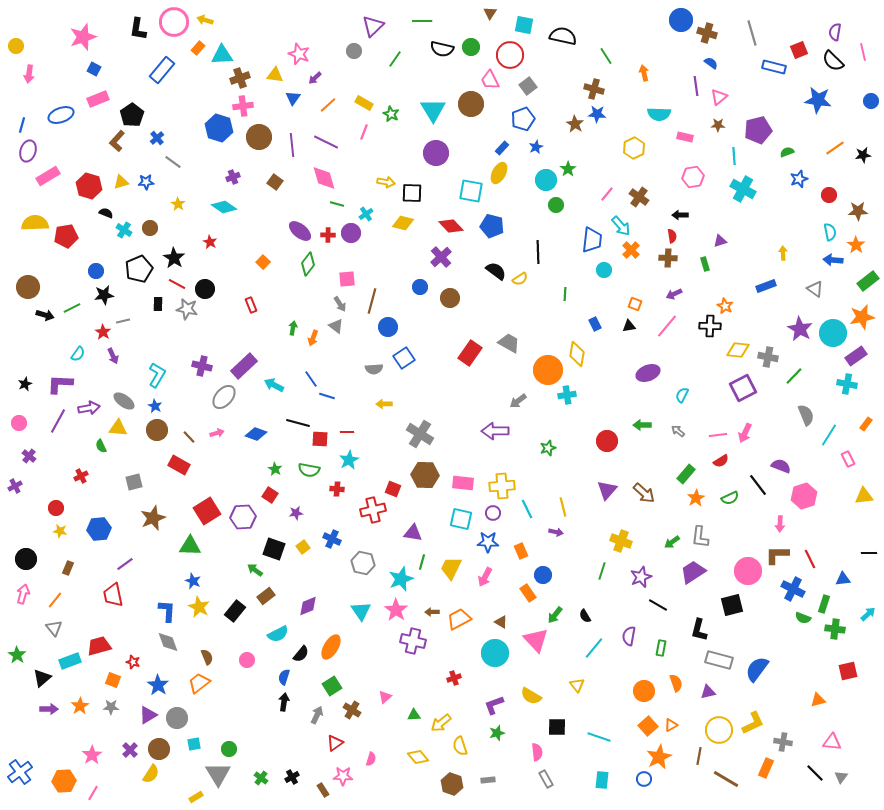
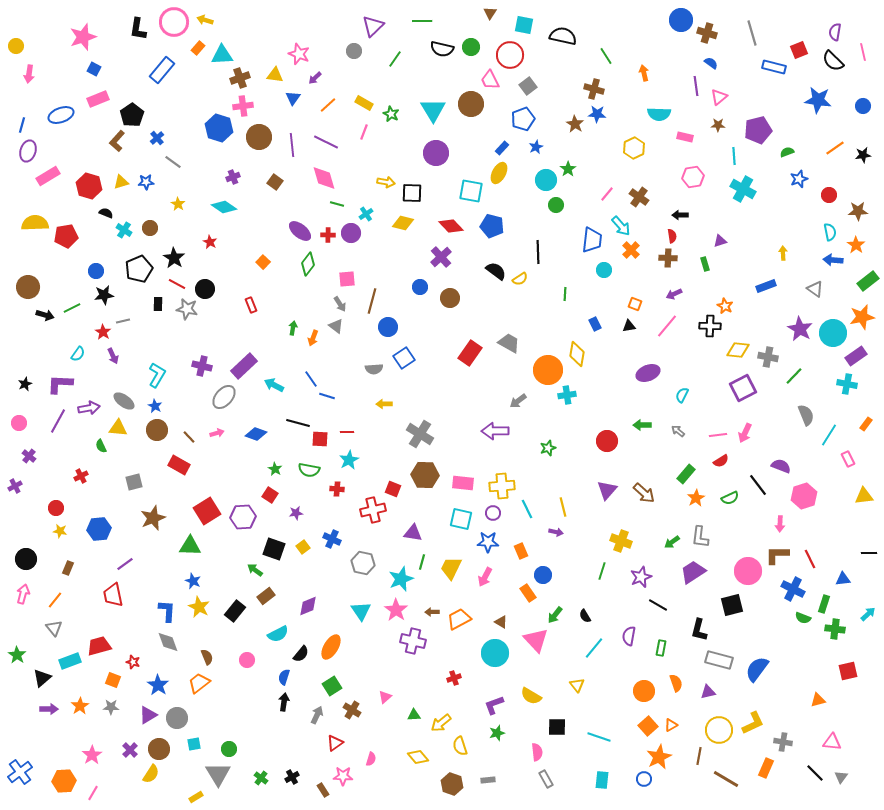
blue circle at (871, 101): moved 8 px left, 5 px down
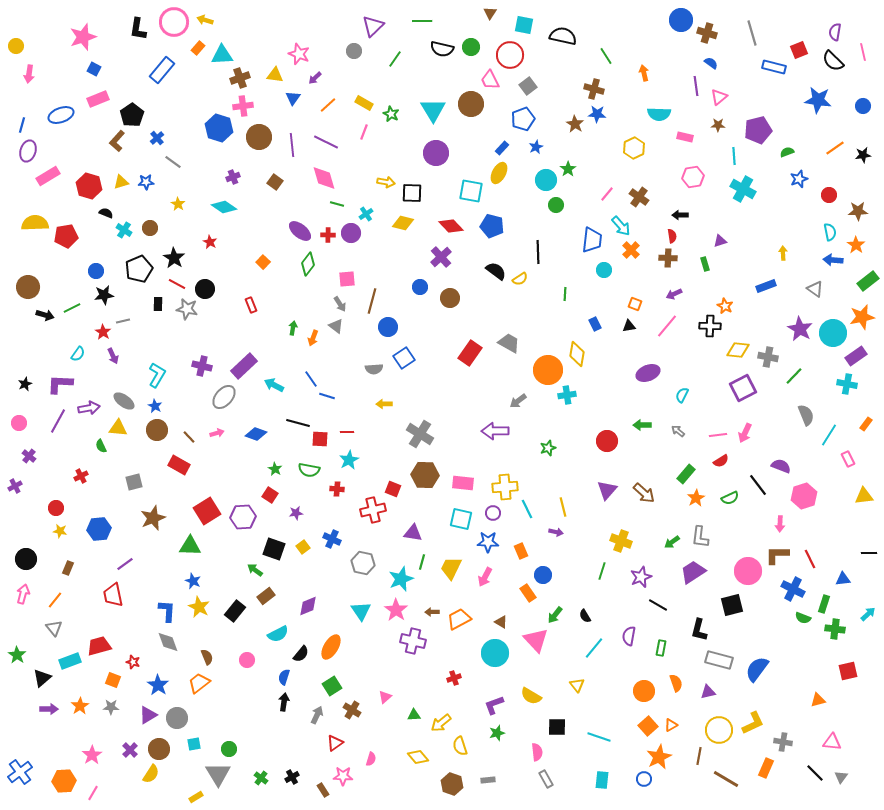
yellow cross at (502, 486): moved 3 px right, 1 px down
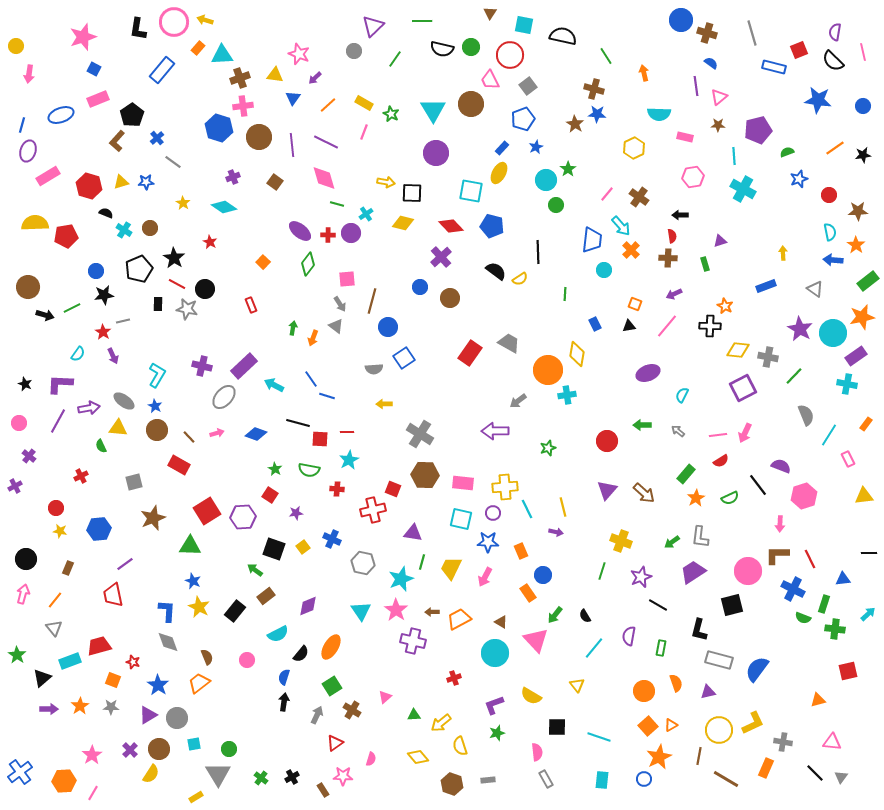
yellow star at (178, 204): moved 5 px right, 1 px up
black star at (25, 384): rotated 24 degrees counterclockwise
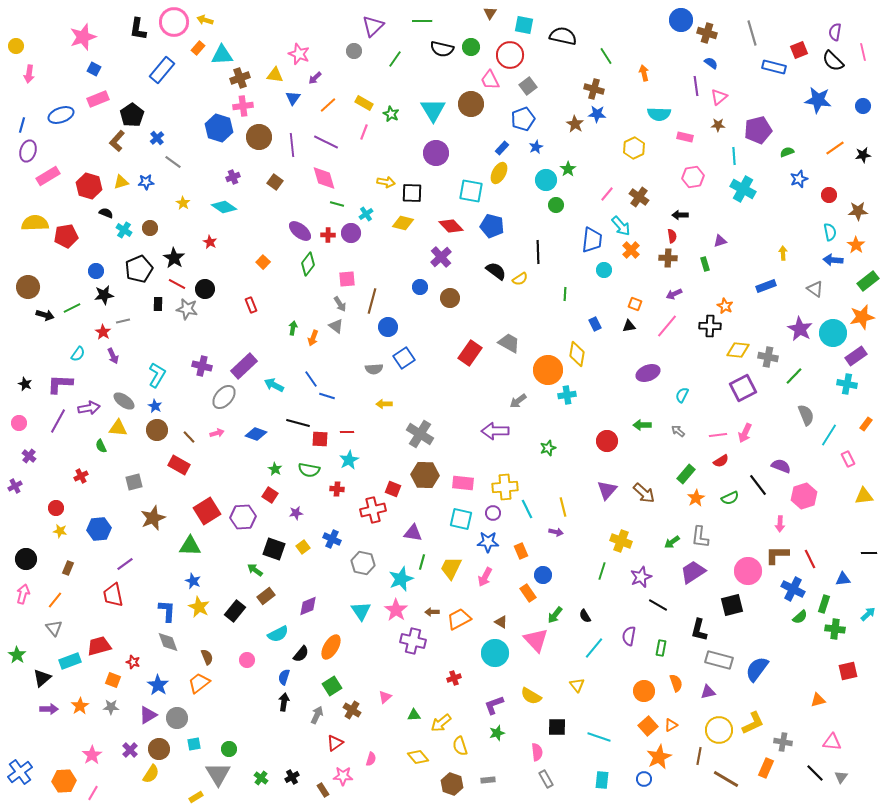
green semicircle at (803, 618): moved 3 px left, 1 px up; rotated 63 degrees counterclockwise
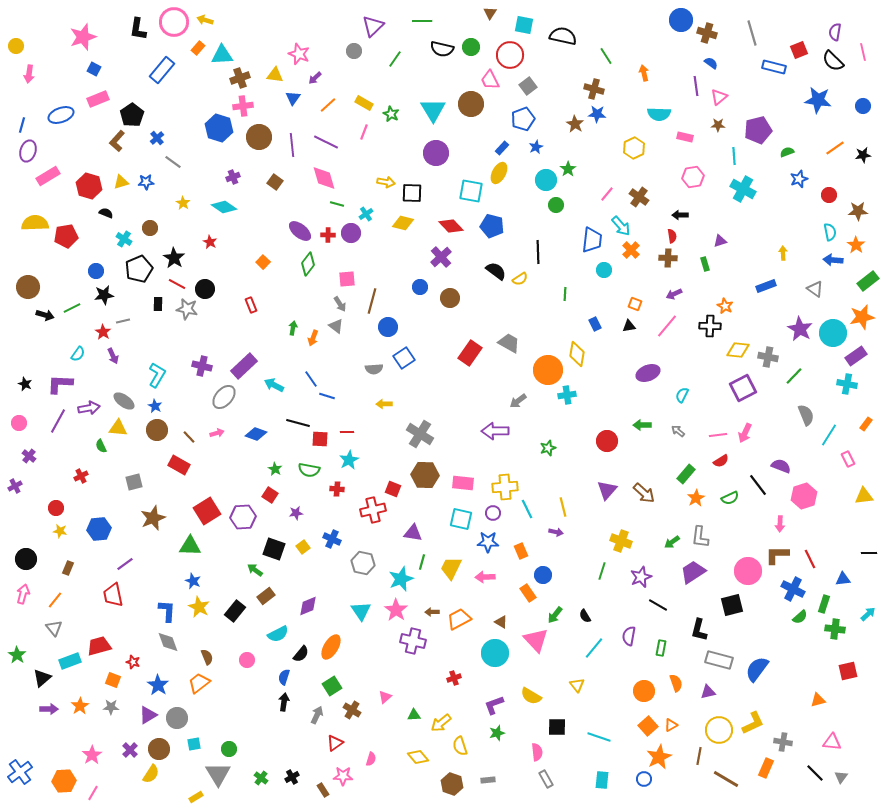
cyan cross at (124, 230): moved 9 px down
pink arrow at (485, 577): rotated 60 degrees clockwise
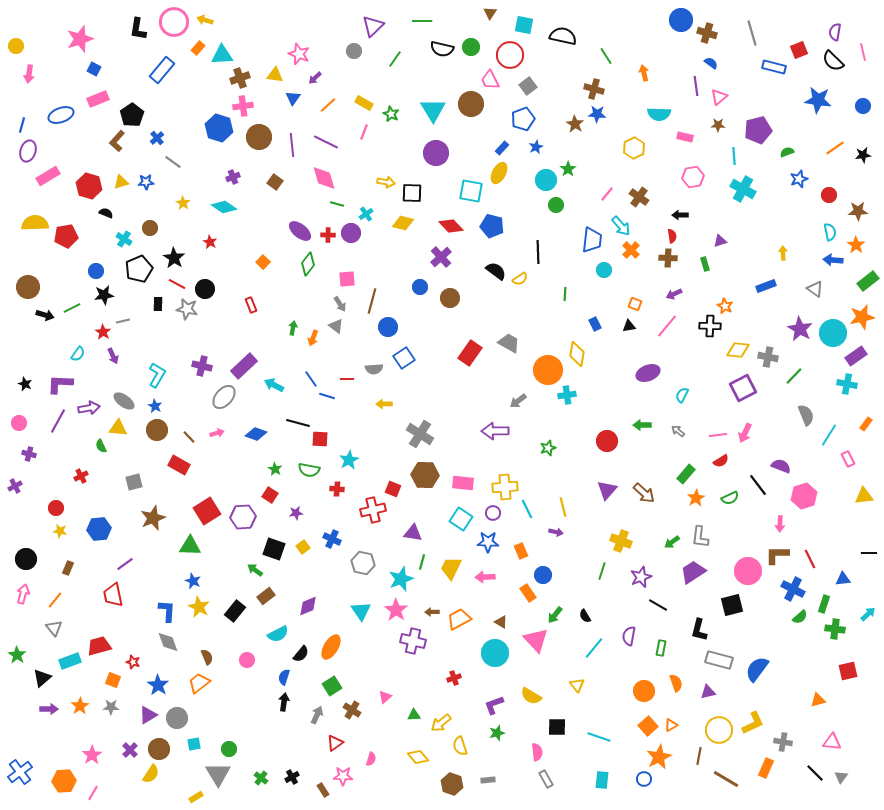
pink star at (83, 37): moved 3 px left, 2 px down
red line at (347, 432): moved 53 px up
purple cross at (29, 456): moved 2 px up; rotated 24 degrees counterclockwise
cyan square at (461, 519): rotated 20 degrees clockwise
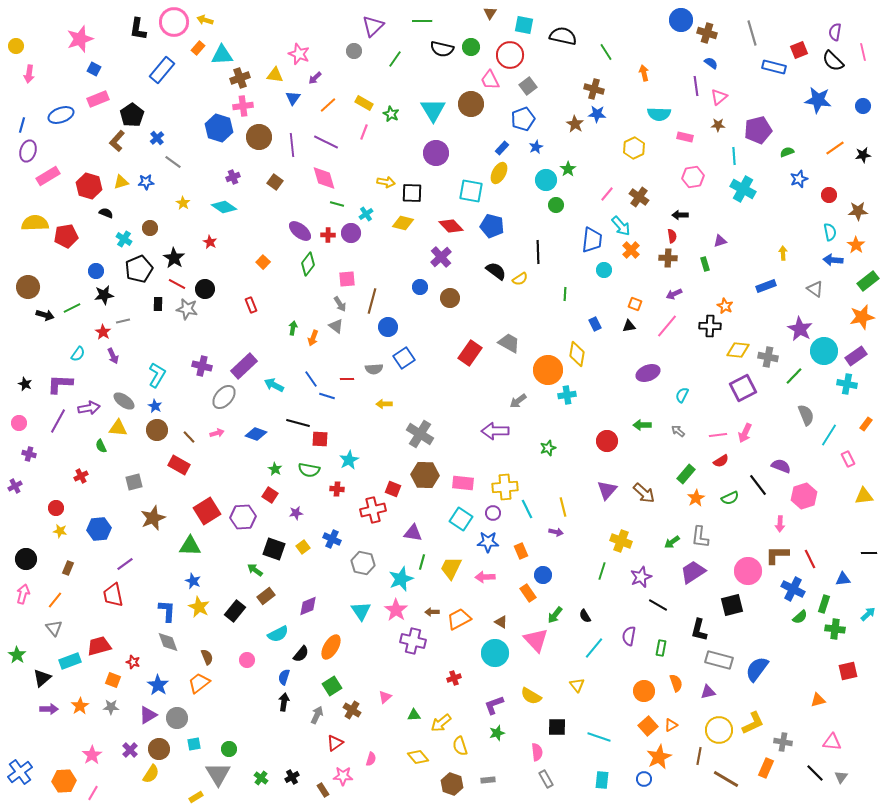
green line at (606, 56): moved 4 px up
cyan circle at (833, 333): moved 9 px left, 18 px down
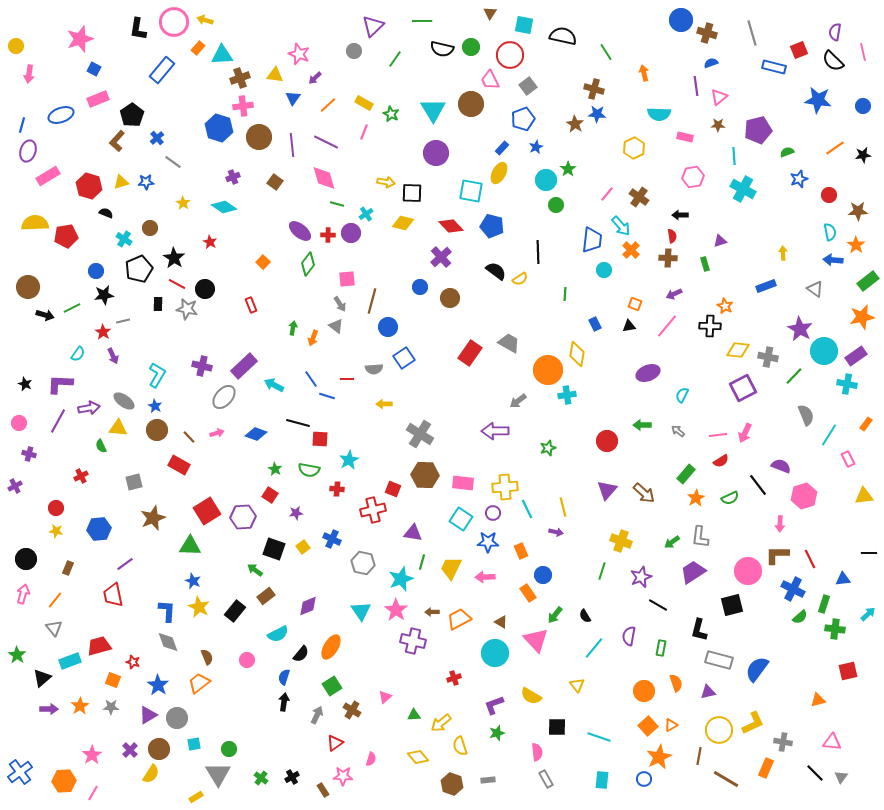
blue semicircle at (711, 63): rotated 56 degrees counterclockwise
yellow star at (60, 531): moved 4 px left
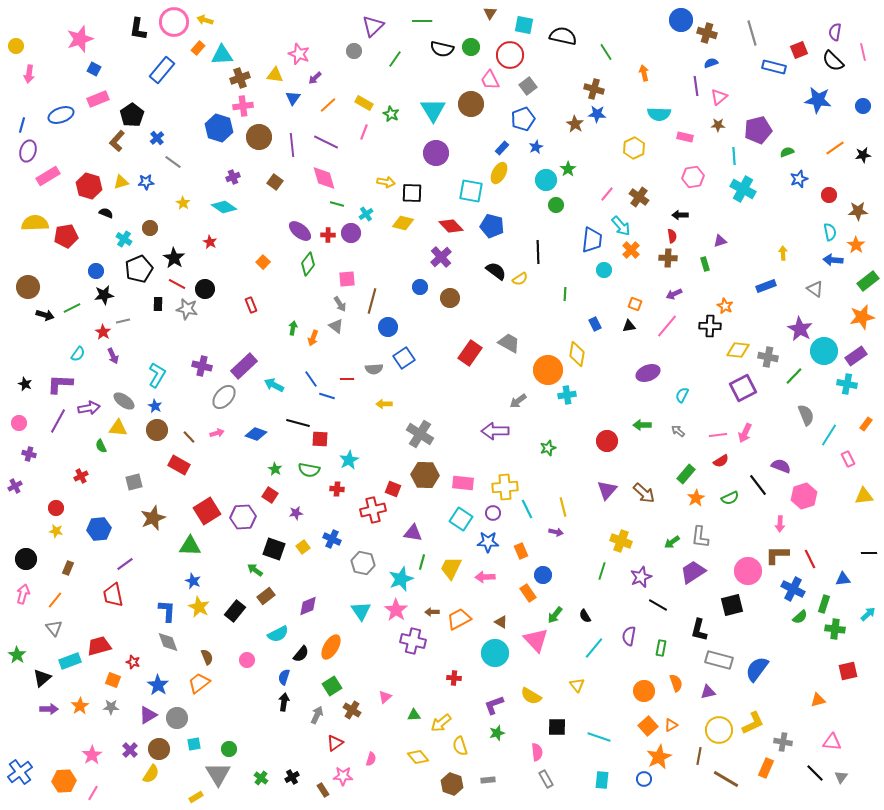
red cross at (454, 678): rotated 24 degrees clockwise
